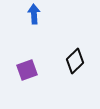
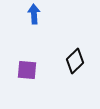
purple square: rotated 25 degrees clockwise
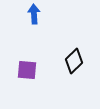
black diamond: moved 1 px left
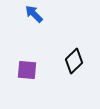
blue arrow: rotated 42 degrees counterclockwise
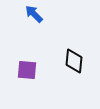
black diamond: rotated 40 degrees counterclockwise
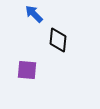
black diamond: moved 16 px left, 21 px up
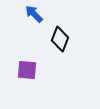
black diamond: moved 2 px right, 1 px up; rotated 15 degrees clockwise
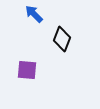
black diamond: moved 2 px right
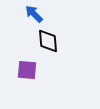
black diamond: moved 14 px left, 2 px down; rotated 25 degrees counterclockwise
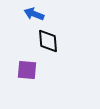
blue arrow: rotated 24 degrees counterclockwise
